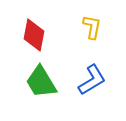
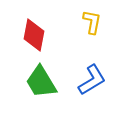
yellow L-shape: moved 5 px up
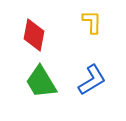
yellow L-shape: rotated 10 degrees counterclockwise
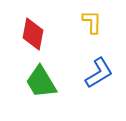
red diamond: moved 1 px left, 1 px up
blue L-shape: moved 7 px right, 7 px up
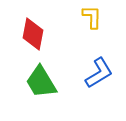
yellow L-shape: moved 5 px up
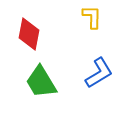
red diamond: moved 4 px left
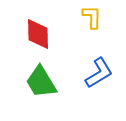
red diamond: moved 9 px right; rotated 12 degrees counterclockwise
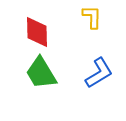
red diamond: moved 1 px left, 2 px up
green trapezoid: moved 9 px up
